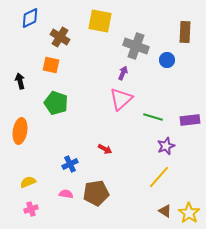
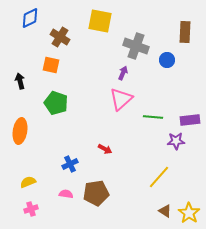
green line: rotated 12 degrees counterclockwise
purple star: moved 10 px right, 5 px up; rotated 18 degrees clockwise
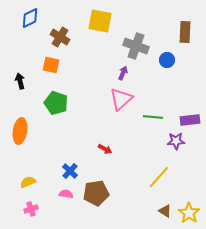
blue cross: moved 7 px down; rotated 21 degrees counterclockwise
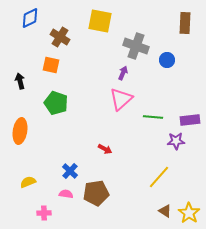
brown rectangle: moved 9 px up
pink cross: moved 13 px right, 4 px down; rotated 16 degrees clockwise
